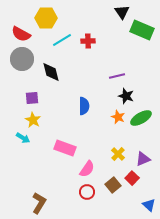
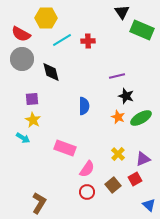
purple square: moved 1 px down
red square: moved 3 px right, 1 px down; rotated 16 degrees clockwise
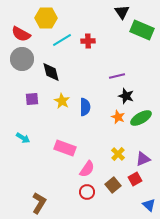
blue semicircle: moved 1 px right, 1 px down
yellow star: moved 29 px right, 19 px up
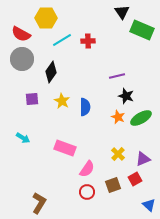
black diamond: rotated 50 degrees clockwise
brown square: rotated 21 degrees clockwise
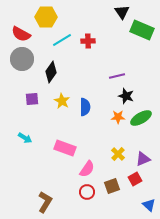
yellow hexagon: moved 1 px up
orange star: rotated 24 degrees counterclockwise
cyan arrow: moved 2 px right
brown square: moved 1 px left, 1 px down
brown L-shape: moved 6 px right, 1 px up
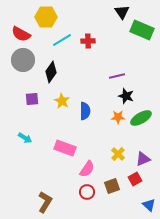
gray circle: moved 1 px right, 1 px down
blue semicircle: moved 4 px down
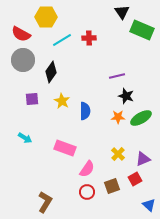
red cross: moved 1 px right, 3 px up
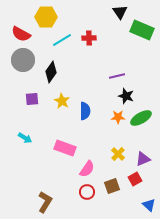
black triangle: moved 2 px left
